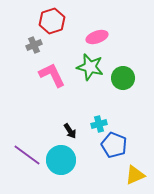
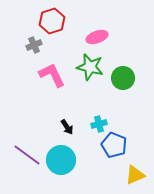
black arrow: moved 3 px left, 4 px up
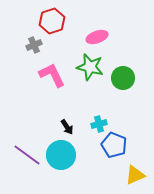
cyan circle: moved 5 px up
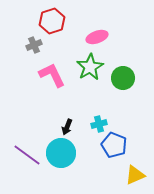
green star: rotated 28 degrees clockwise
black arrow: rotated 56 degrees clockwise
cyan circle: moved 2 px up
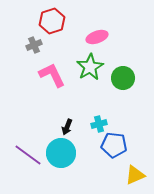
blue pentagon: rotated 15 degrees counterclockwise
purple line: moved 1 px right
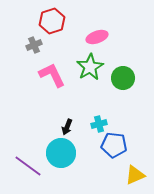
purple line: moved 11 px down
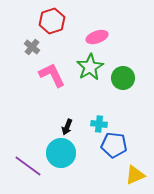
gray cross: moved 2 px left, 2 px down; rotated 28 degrees counterclockwise
cyan cross: rotated 21 degrees clockwise
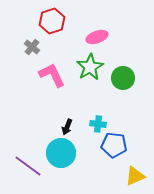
cyan cross: moved 1 px left
yellow triangle: moved 1 px down
